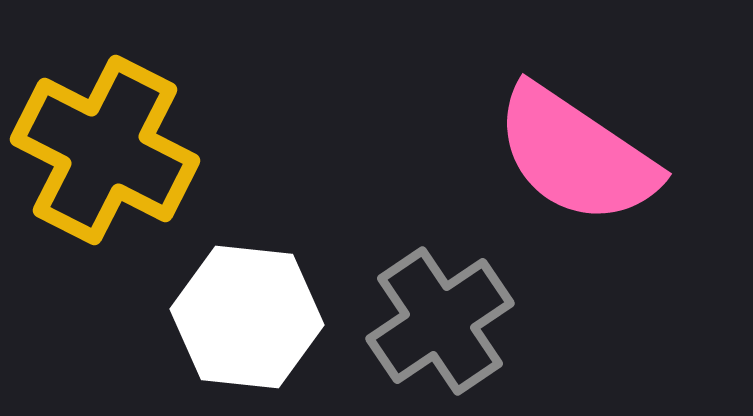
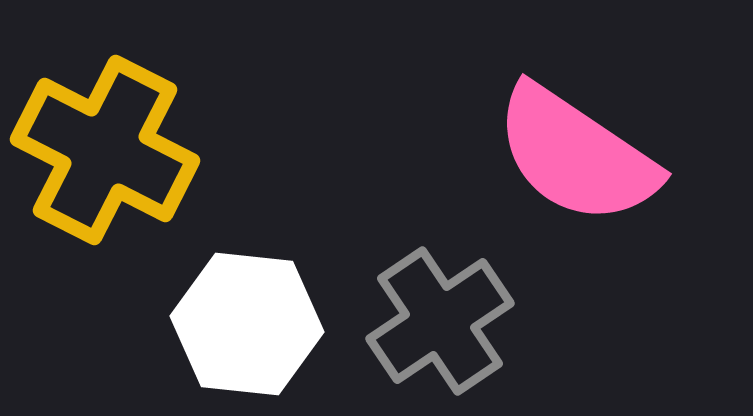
white hexagon: moved 7 px down
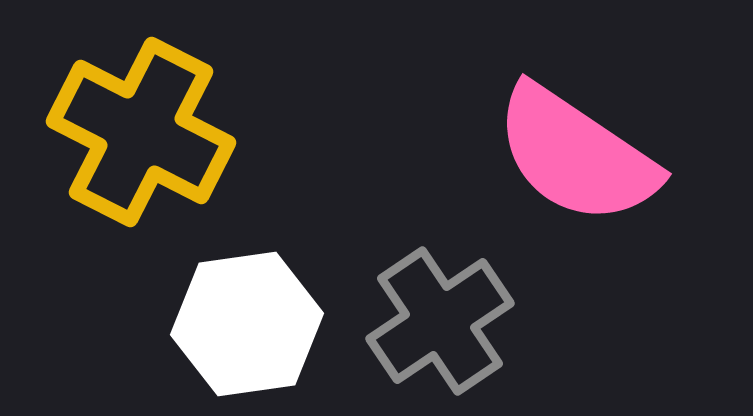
yellow cross: moved 36 px right, 18 px up
white hexagon: rotated 14 degrees counterclockwise
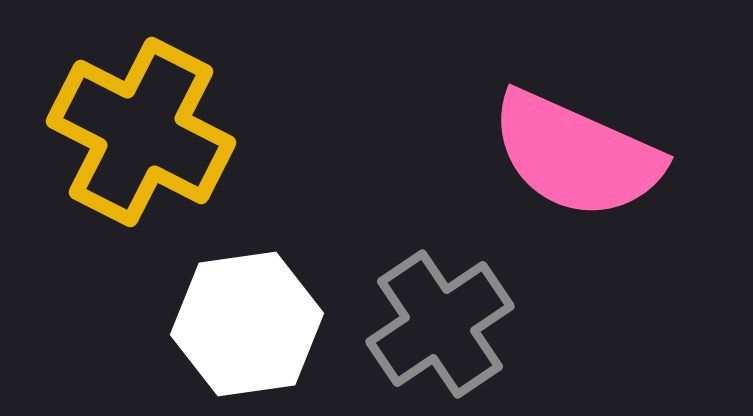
pink semicircle: rotated 10 degrees counterclockwise
gray cross: moved 3 px down
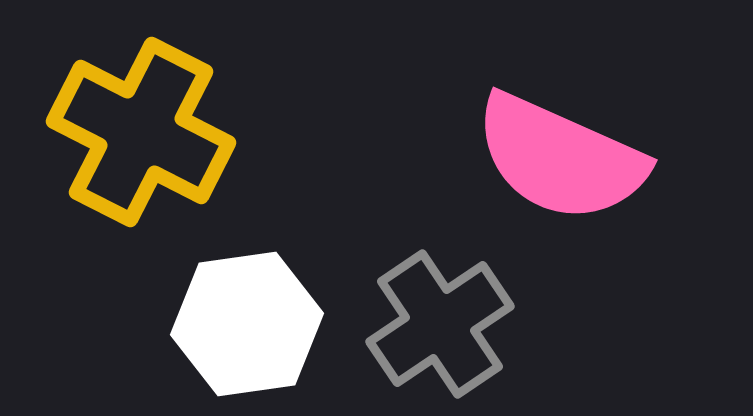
pink semicircle: moved 16 px left, 3 px down
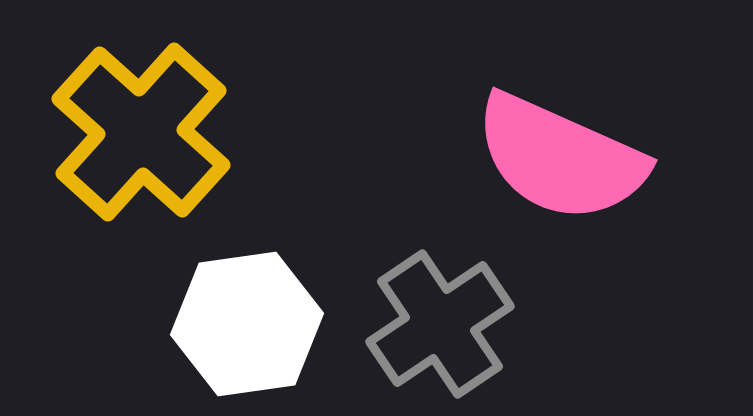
yellow cross: rotated 15 degrees clockwise
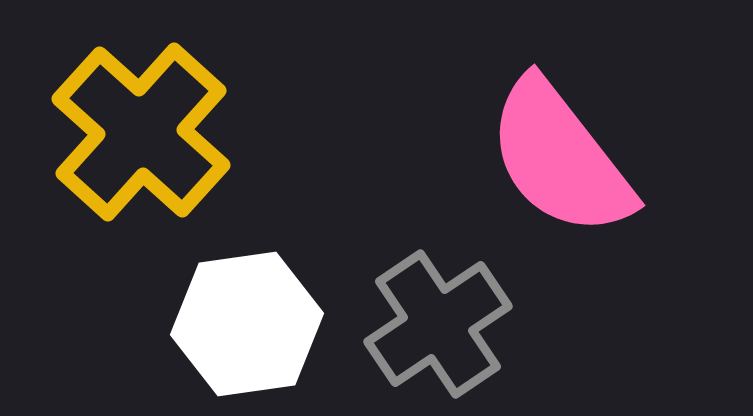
pink semicircle: rotated 28 degrees clockwise
gray cross: moved 2 px left
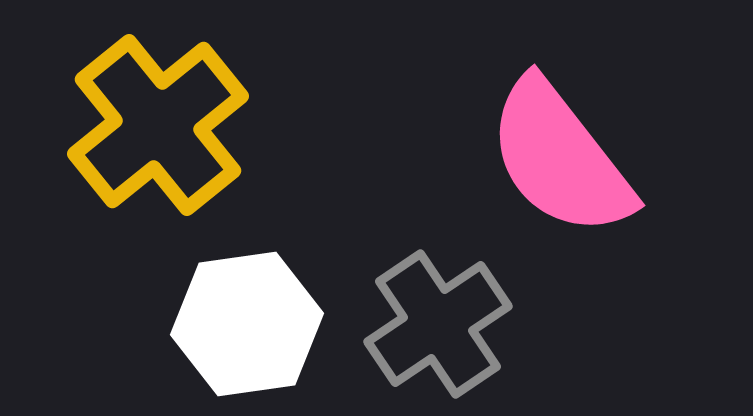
yellow cross: moved 17 px right, 7 px up; rotated 9 degrees clockwise
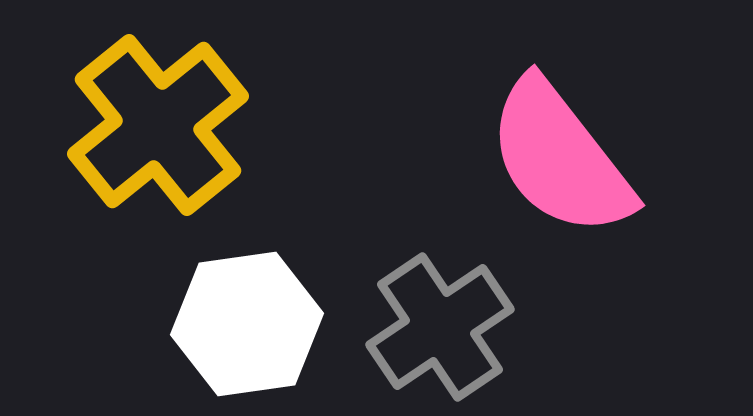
gray cross: moved 2 px right, 3 px down
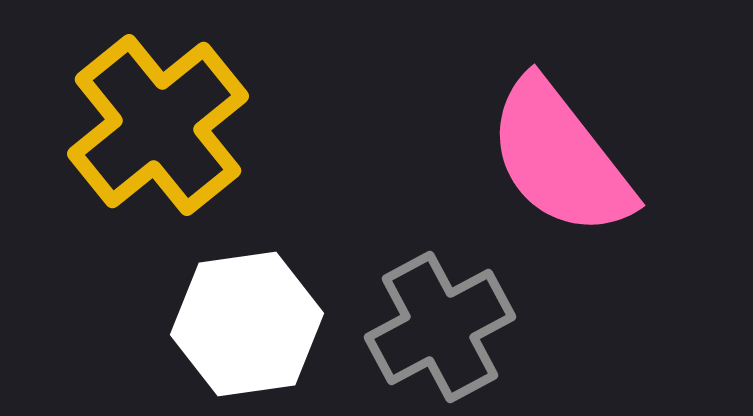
gray cross: rotated 6 degrees clockwise
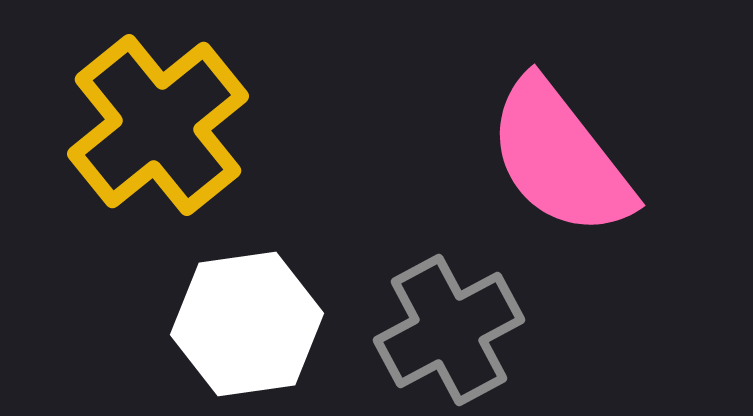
gray cross: moved 9 px right, 3 px down
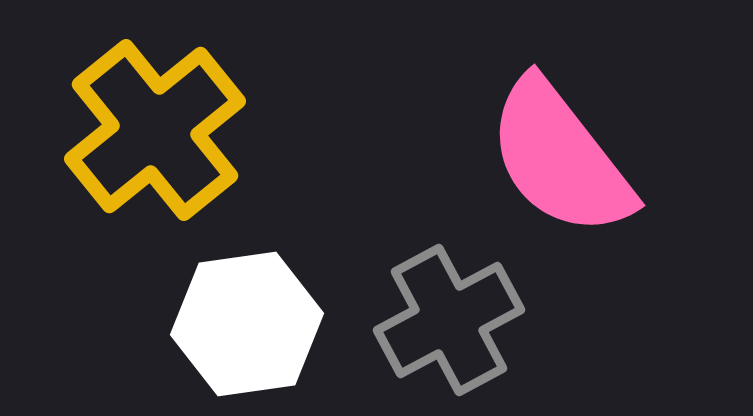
yellow cross: moved 3 px left, 5 px down
gray cross: moved 10 px up
